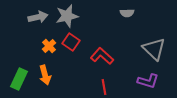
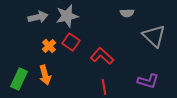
gray triangle: moved 13 px up
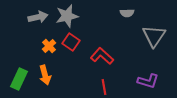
gray triangle: rotated 20 degrees clockwise
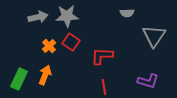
gray star: rotated 10 degrees clockwise
red L-shape: rotated 40 degrees counterclockwise
orange arrow: rotated 144 degrees counterclockwise
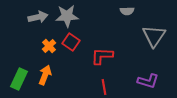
gray semicircle: moved 2 px up
